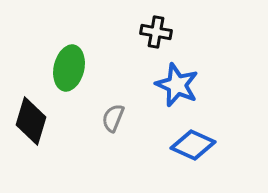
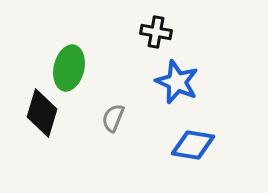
blue star: moved 3 px up
black diamond: moved 11 px right, 8 px up
blue diamond: rotated 15 degrees counterclockwise
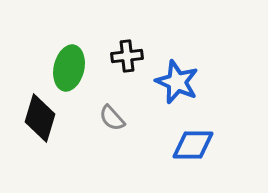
black cross: moved 29 px left, 24 px down; rotated 16 degrees counterclockwise
black diamond: moved 2 px left, 5 px down
gray semicircle: moved 1 px left; rotated 64 degrees counterclockwise
blue diamond: rotated 9 degrees counterclockwise
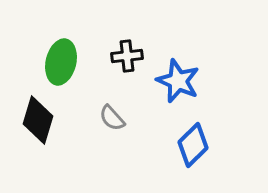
green ellipse: moved 8 px left, 6 px up
blue star: moved 1 px right, 1 px up
black diamond: moved 2 px left, 2 px down
blue diamond: rotated 45 degrees counterclockwise
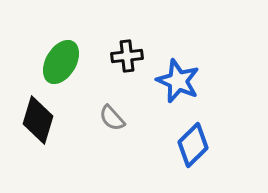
green ellipse: rotated 18 degrees clockwise
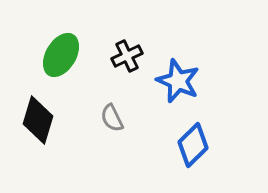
black cross: rotated 20 degrees counterclockwise
green ellipse: moved 7 px up
gray semicircle: rotated 16 degrees clockwise
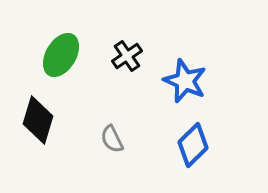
black cross: rotated 8 degrees counterclockwise
blue star: moved 7 px right
gray semicircle: moved 21 px down
